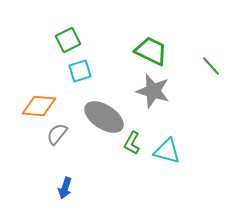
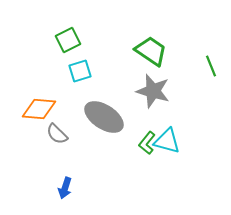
green trapezoid: rotated 8 degrees clockwise
green line: rotated 20 degrees clockwise
orange diamond: moved 3 px down
gray semicircle: rotated 85 degrees counterclockwise
green L-shape: moved 15 px right; rotated 10 degrees clockwise
cyan triangle: moved 10 px up
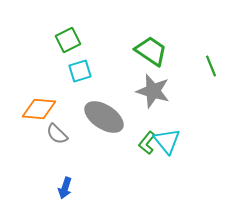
cyan triangle: rotated 36 degrees clockwise
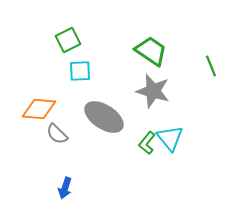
cyan square: rotated 15 degrees clockwise
cyan triangle: moved 3 px right, 3 px up
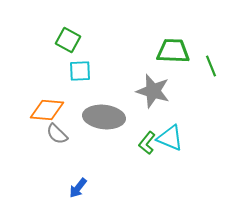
green square: rotated 35 degrees counterclockwise
green trapezoid: moved 22 px right; rotated 32 degrees counterclockwise
orange diamond: moved 8 px right, 1 px down
gray ellipse: rotated 27 degrees counterclockwise
cyan triangle: rotated 28 degrees counterclockwise
blue arrow: moved 13 px right; rotated 20 degrees clockwise
